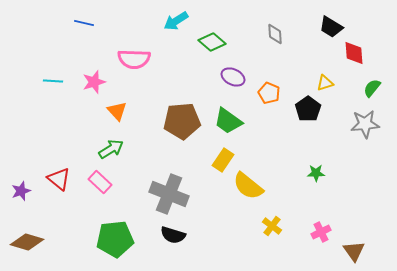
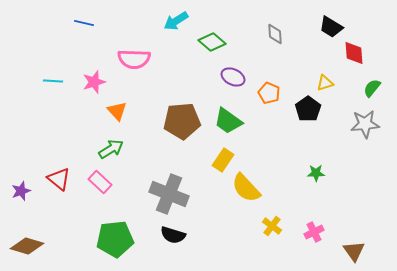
yellow semicircle: moved 2 px left, 2 px down; rotated 8 degrees clockwise
pink cross: moved 7 px left
brown diamond: moved 4 px down
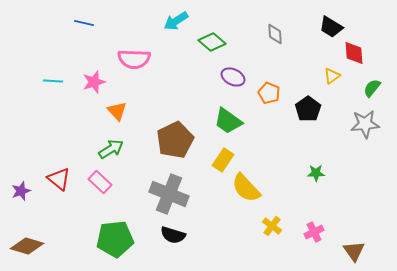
yellow triangle: moved 7 px right, 7 px up; rotated 18 degrees counterclockwise
brown pentagon: moved 7 px left, 19 px down; rotated 21 degrees counterclockwise
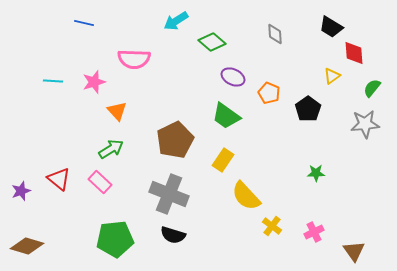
green trapezoid: moved 2 px left, 5 px up
yellow semicircle: moved 8 px down
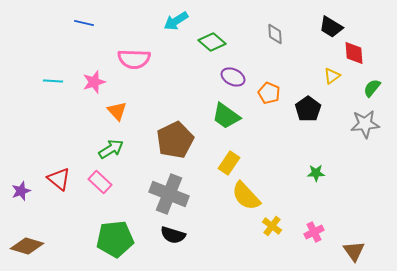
yellow rectangle: moved 6 px right, 3 px down
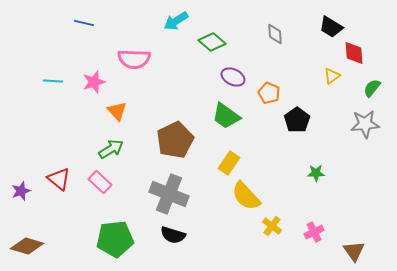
black pentagon: moved 11 px left, 11 px down
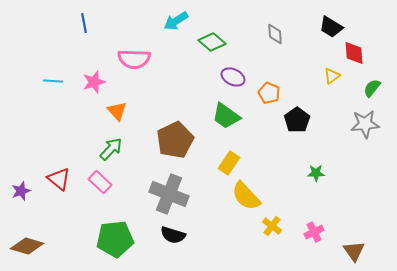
blue line: rotated 66 degrees clockwise
green arrow: rotated 15 degrees counterclockwise
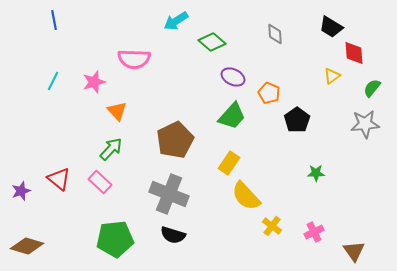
blue line: moved 30 px left, 3 px up
cyan line: rotated 66 degrees counterclockwise
green trapezoid: moved 6 px right; rotated 84 degrees counterclockwise
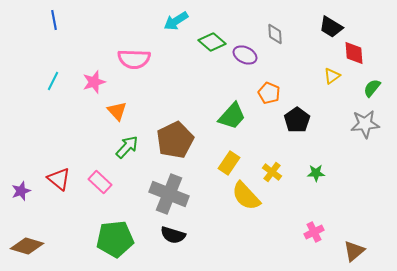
purple ellipse: moved 12 px right, 22 px up
green arrow: moved 16 px right, 2 px up
yellow cross: moved 54 px up
brown triangle: rotated 25 degrees clockwise
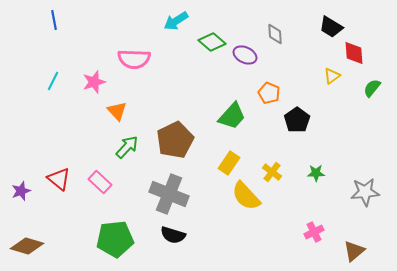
gray star: moved 68 px down
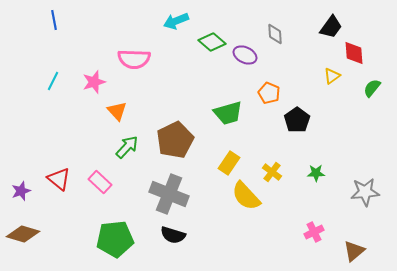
cyan arrow: rotated 10 degrees clockwise
black trapezoid: rotated 85 degrees counterclockwise
green trapezoid: moved 4 px left, 3 px up; rotated 32 degrees clockwise
brown diamond: moved 4 px left, 12 px up
